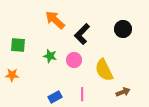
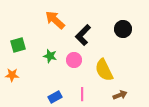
black L-shape: moved 1 px right, 1 px down
green square: rotated 21 degrees counterclockwise
brown arrow: moved 3 px left, 3 px down
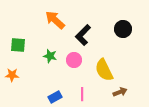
green square: rotated 21 degrees clockwise
brown arrow: moved 3 px up
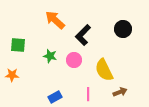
pink line: moved 6 px right
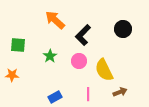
green star: rotated 24 degrees clockwise
pink circle: moved 5 px right, 1 px down
